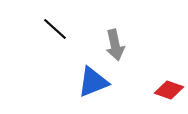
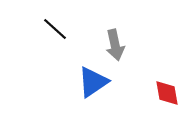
blue triangle: rotated 12 degrees counterclockwise
red diamond: moved 2 px left, 3 px down; rotated 60 degrees clockwise
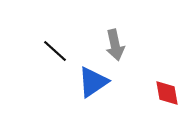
black line: moved 22 px down
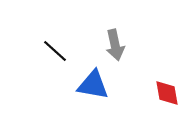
blue triangle: moved 3 px down; rotated 44 degrees clockwise
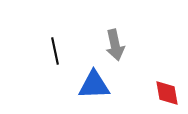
black line: rotated 36 degrees clockwise
blue triangle: moved 1 px right; rotated 12 degrees counterclockwise
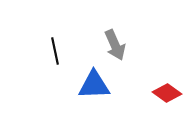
gray arrow: rotated 12 degrees counterclockwise
red diamond: rotated 44 degrees counterclockwise
